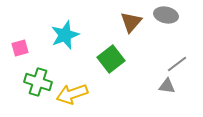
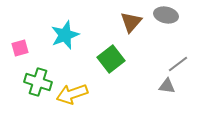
gray line: moved 1 px right
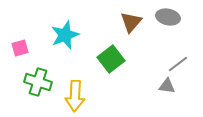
gray ellipse: moved 2 px right, 2 px down
yellow arrow: moved 3 px right, 2 px down; rotated 68 degrees counterclockwise
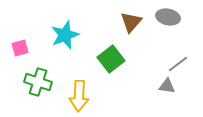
yellow arrow: moved 4 px right
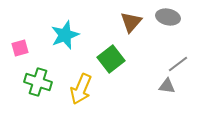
yellow arrow: moved 2 px right, 7 px up; rotated 20 degrees clockwise
